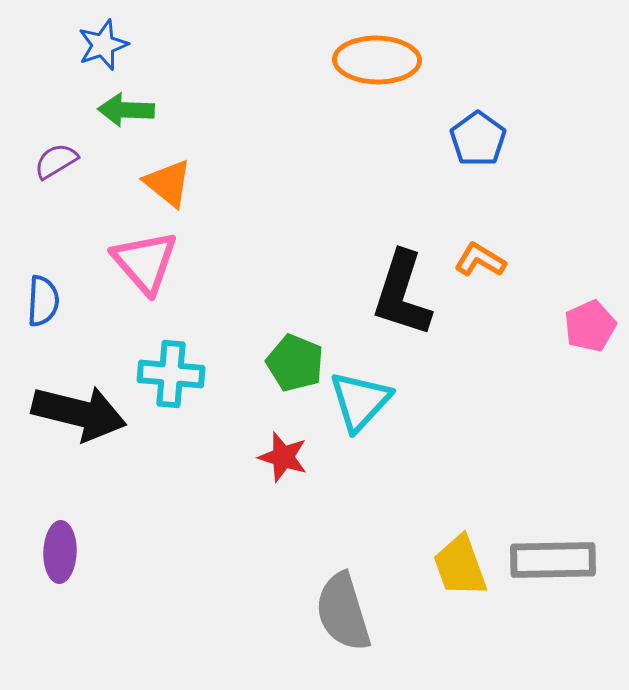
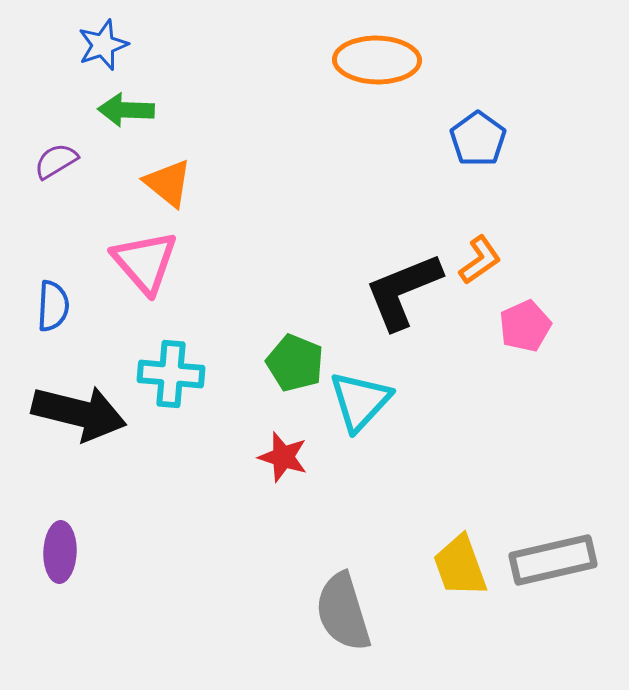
orange L-shape: rotated 114 degrees clockwise
black L-shape: moved 1 px right, 3 px up; rotated 50 degrees clockwise
blue semicircle: moved 10 px right, 5 px down
pink pentagon: moved 65 px left
gray rectangle: rotated 12 degrees counterclockwise
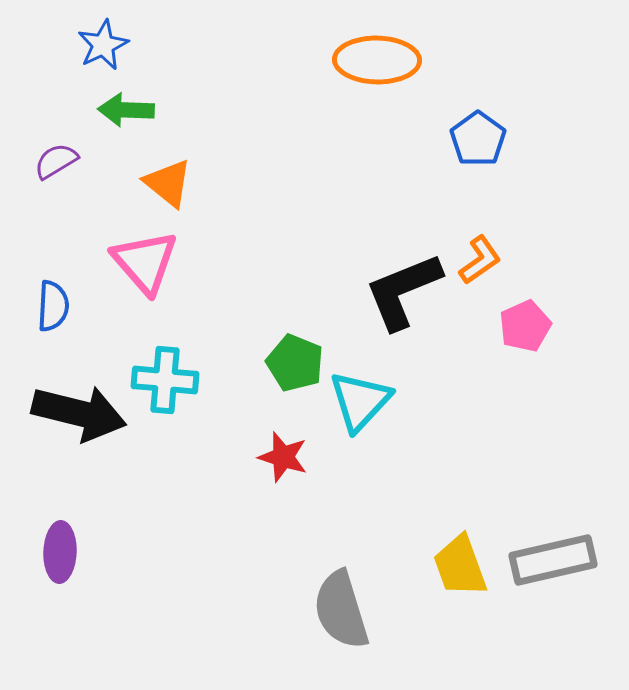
blue star: rotated 6 degrees counterclockwise
cyan cross: moved 6 px left, 6 px down
gray semicircle: moved 2 px left, 2 px up
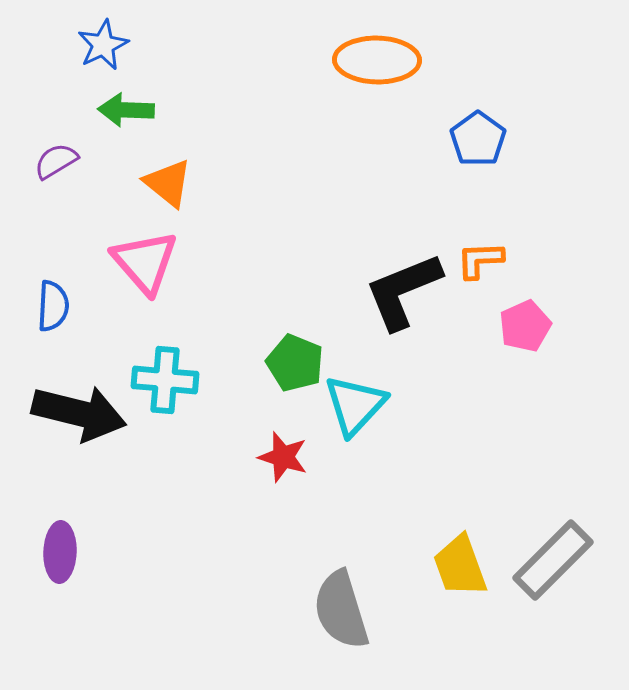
orange L-shape: rotated 147 degrees counterclockwise
cyan triangle: moved 5 px left, 4 px down
gray rectangle: rotated 32 degrees counterclockwise
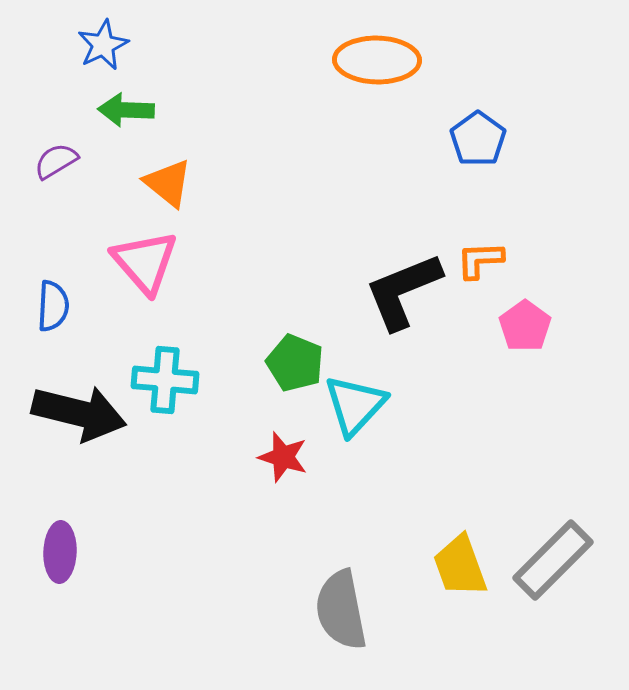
pink pentagon: rotated 12 degrees counterclockwise
gray semicircle: rotated 6 degrees clockwise
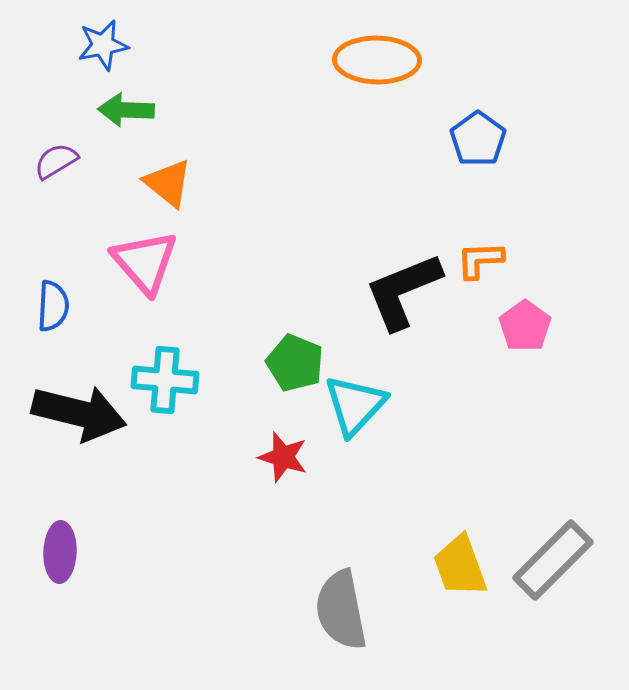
blue star: rotated 15 degrees clockwise
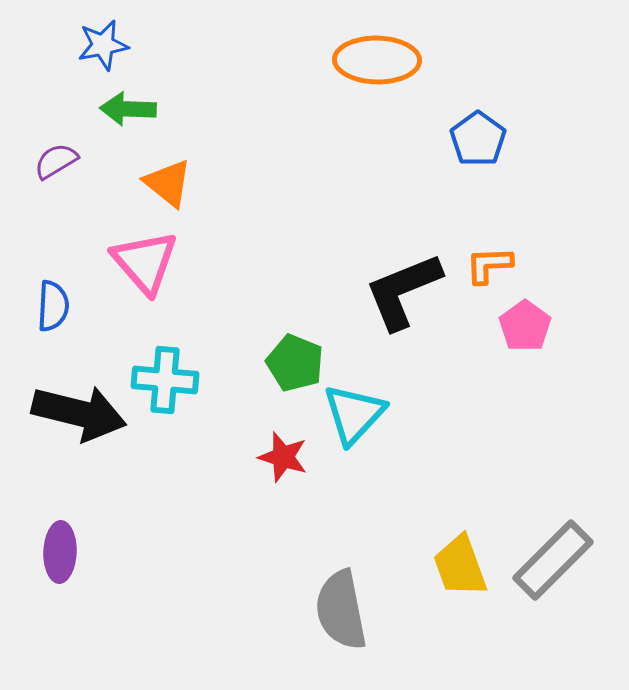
green arrow: moved 2 px right, 1 px up
orange L-shape: moved 9 px right, 5 px down
cyan triangle: moved 1 px left, 9 px down
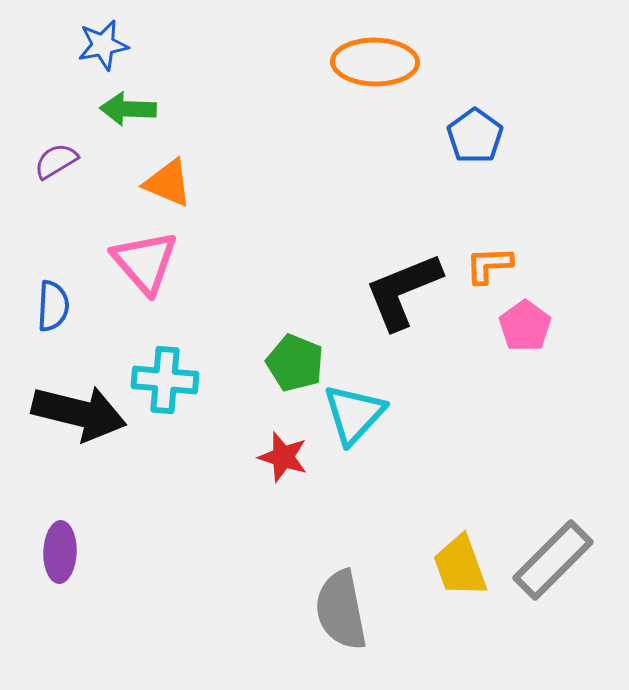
orange ellipse: moved 2 px left, 2 px down
blue pentagon: moved 3 px left, 3 px up
orange triangle: rotated 16 degrees counterclockwise
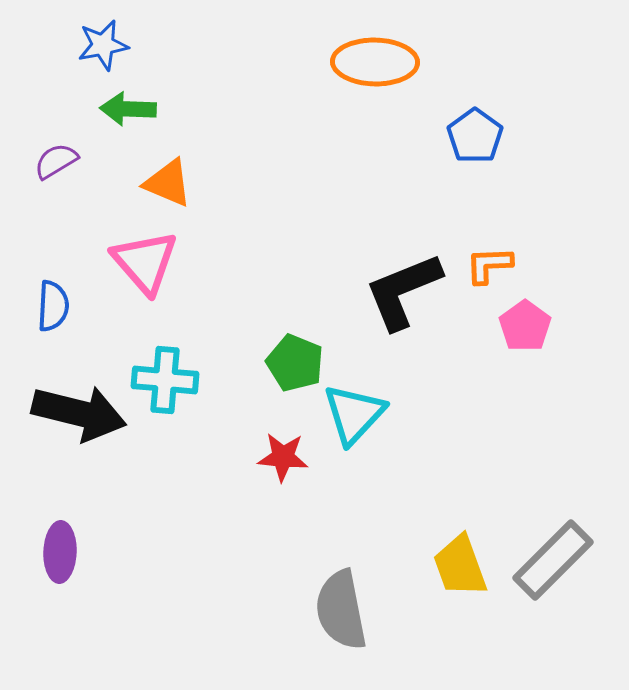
red star: rotated 12 degrees counterclockwise
